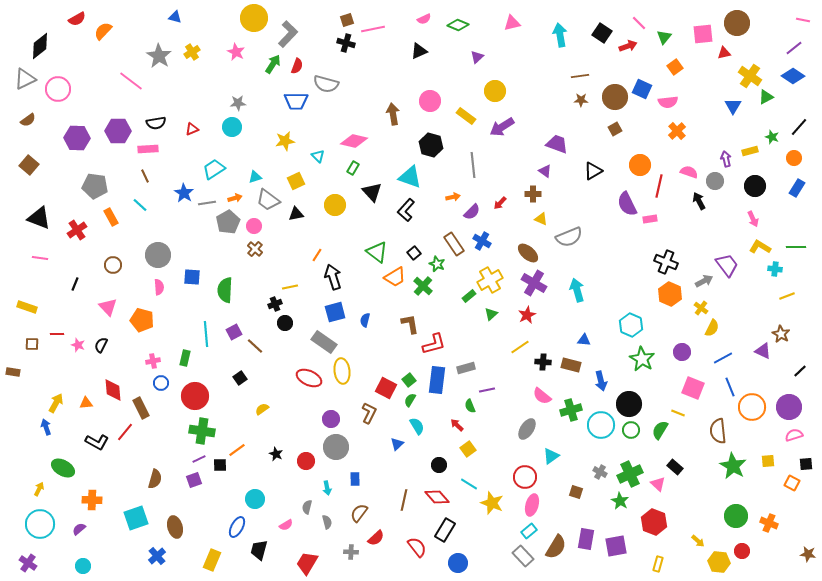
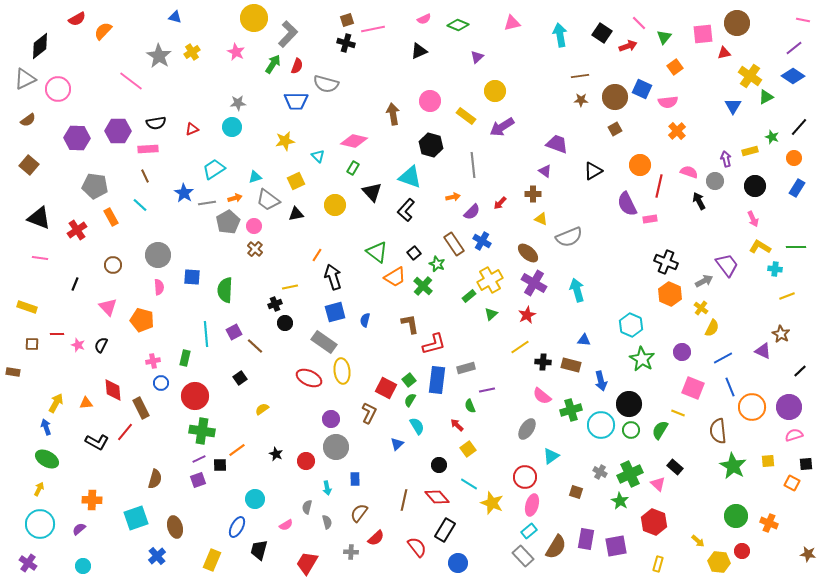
green ellipse at (63, 468): moved 16 px left, 9 px up
purple square at (194, 480): moved 4 px right
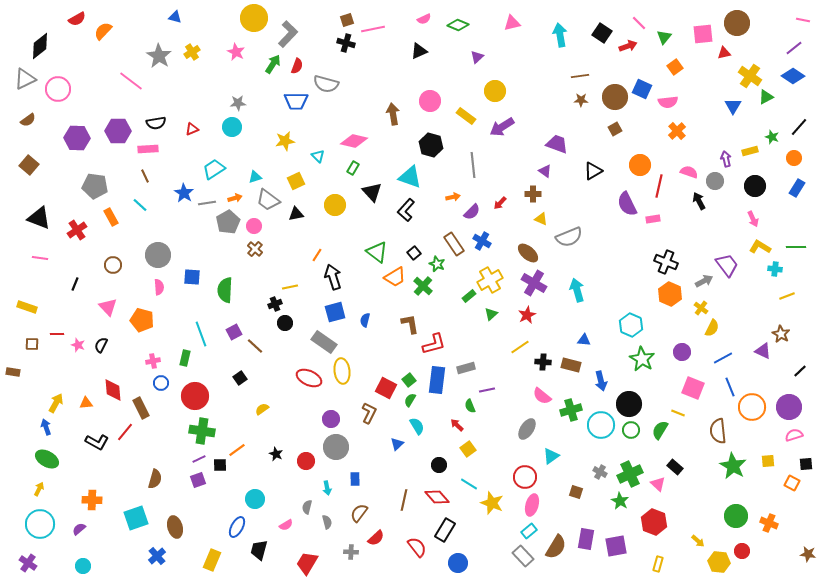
pink rectangle at (650, 219): moved 3 px right
cyan line at (206, 334): moved 5 px left; rotated 15 degrees counterclockwise
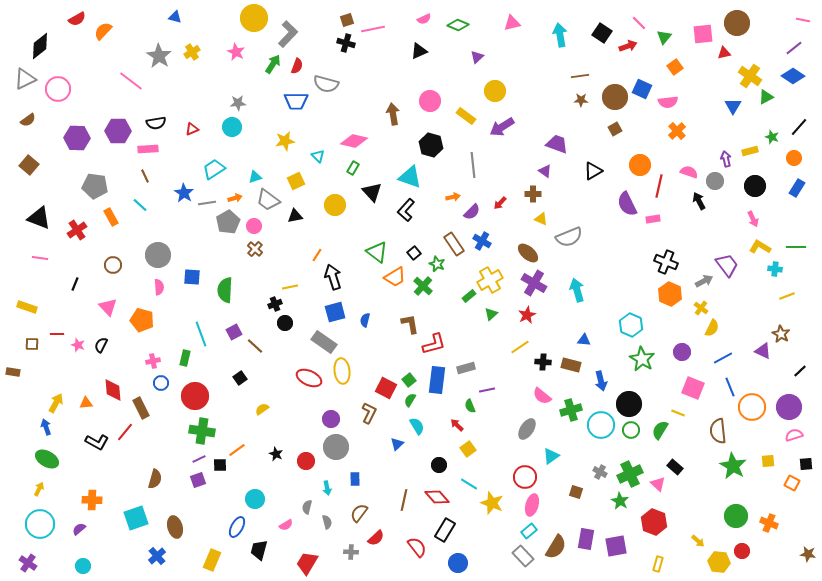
black triangle at (296, 214): moved 1 px left, 2 px down
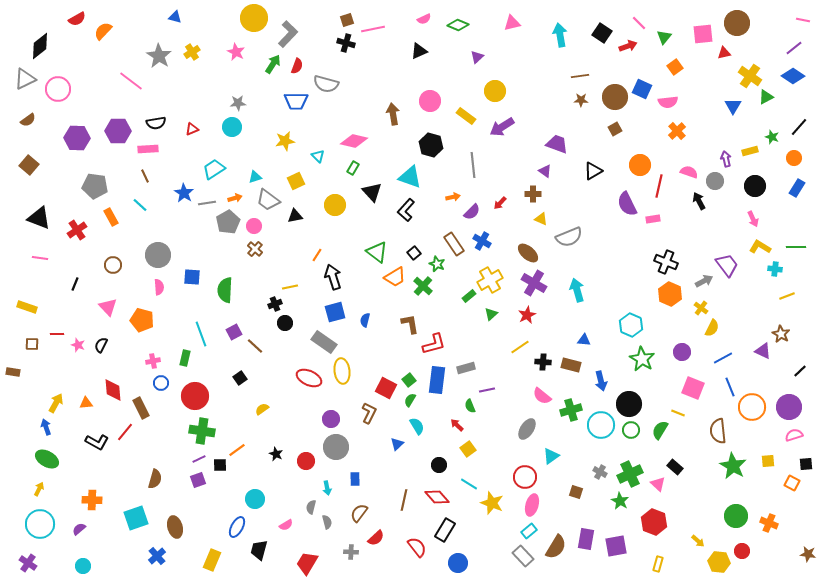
gray semicircle at (307, 507): moved 4 px right
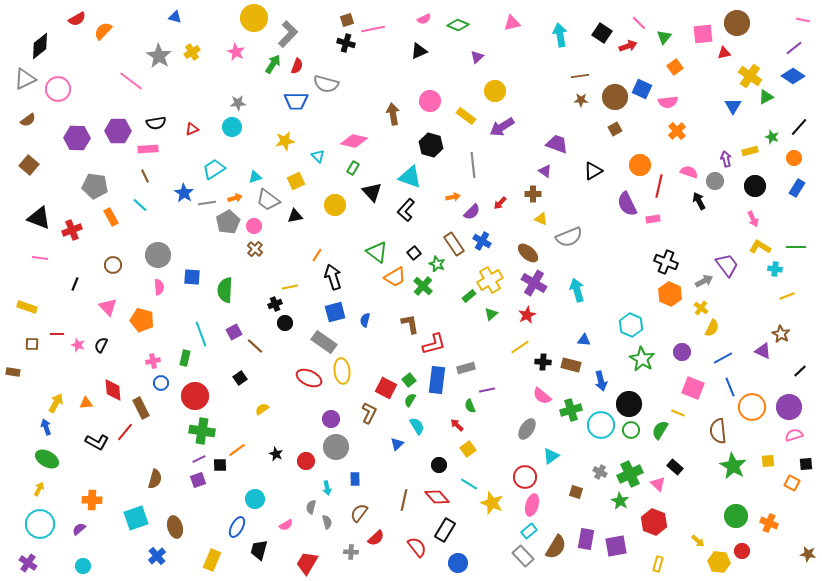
red cross at (77, 230): moved 5 px left; rotated 12 degrees clockwise
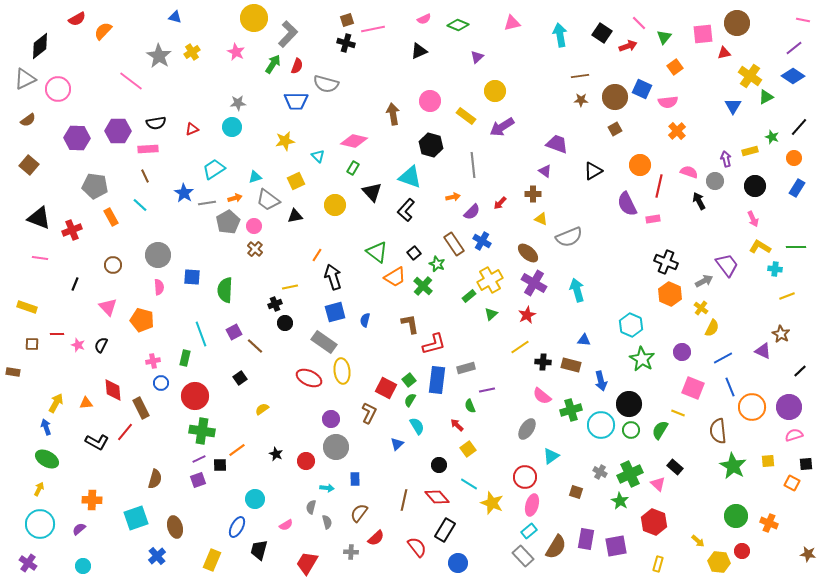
cyan arrow at (327, 488): rotated 72 degrees counterclockwise
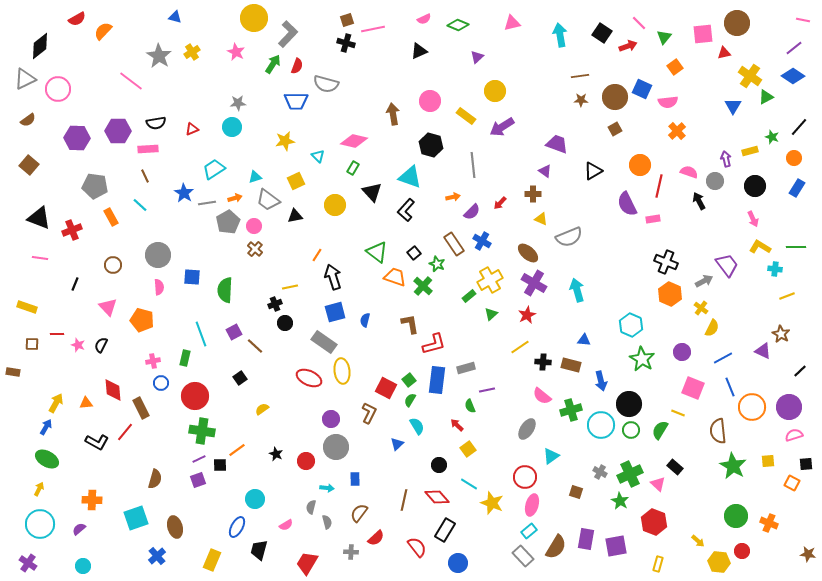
orange trapezoid at (395, 277): rotated 130 degrees counterclockwise
blue arrow at (46, 427): rotated 49 degrees clockwise
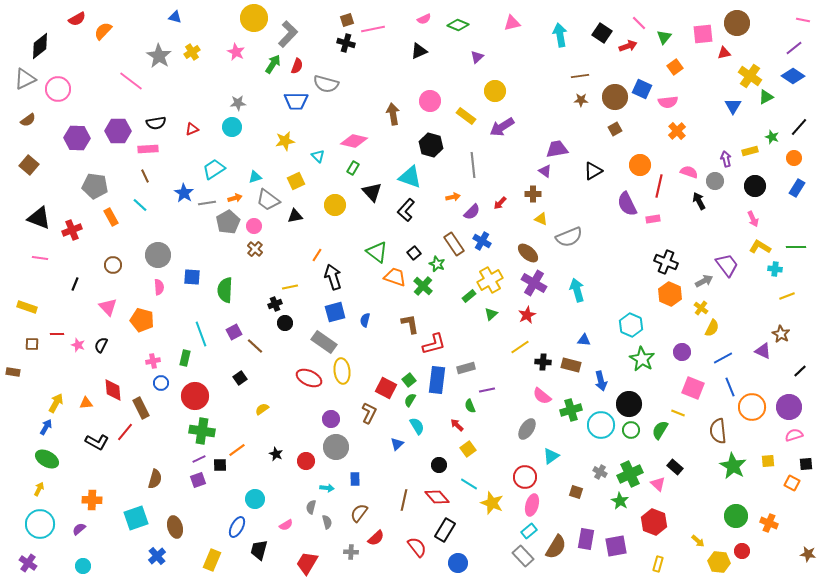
purple trapezoid at (557, 144): moved 5 px down; rotated 30 degrees counterclockwise
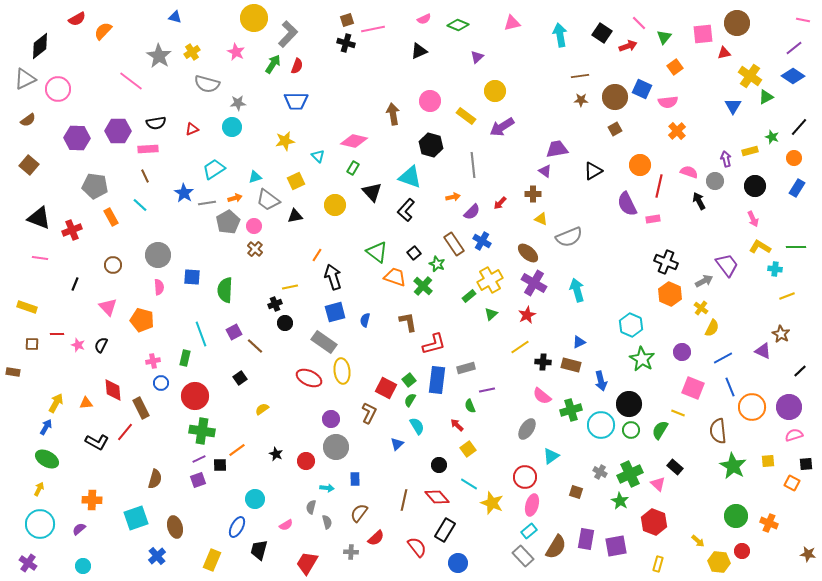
gray semicircle at (326, 84): moved 119 px left
brown L-shape at (410, 324): moved 2 px left, 2 px up
blue triangle at (584, 340): moved 5 px left, 2 px down; rotated 32 degrees counterclockwise
